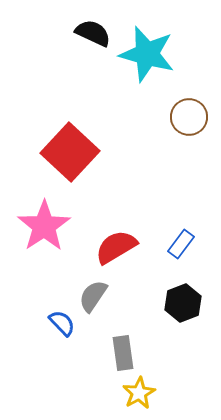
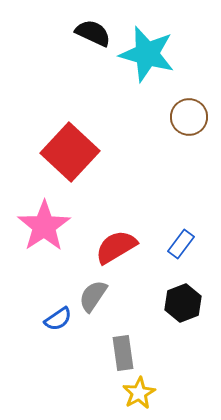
blue semicircle: moved 4 px left, 4 px up; rotated 100 degrees clockwise
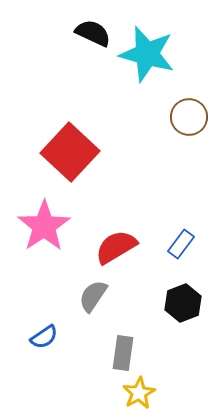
blue semicircle: moved 14 px left, 18 px down
gray rectangle: rotated 16 degrees clockwise
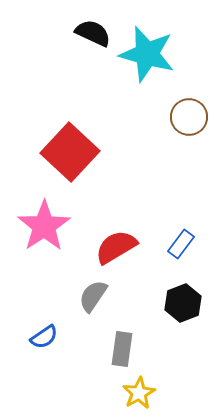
gray rectangle: moved 1 px left, 4 px up
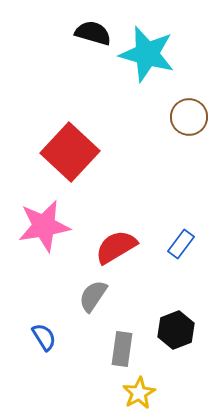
black semicircle: rotated 9 degrees counterclockwise
pink star: rotated 24 degrees clockwise
black hexagon: moved 7 px left, 27 px down
blue semicircle: rotated 88 degrees counterclockwise
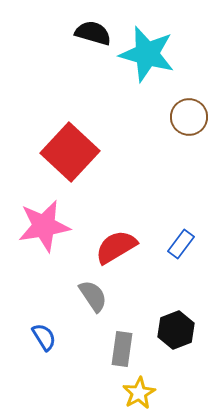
gray semicircle: rotated 112 degrees clockwise
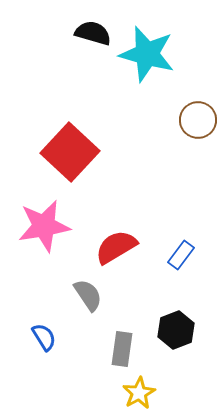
brown circle: moved 9 px right, 3 px down
blue rectangle: moved 11 px down
gray semicircle: moved 5 px left, 1 px up
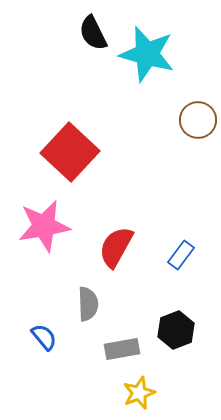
black semicircle: rotated 132 degrees counterclockwise
red semicircle: rotated 30 degrees counterclockwise
gray semicircle: moved 9 px down; rotated 32 degrees clockwise
blue semicircle: rotated 8 degrees counterclockwise
gray rectangle: rotated 72 degrees clockwise
yellow star: rotated 8 degrees clockwise
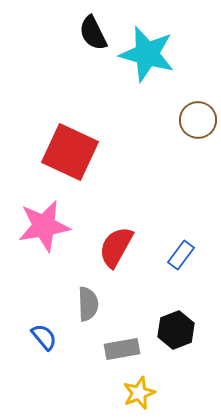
red square: rotated 18 degrees counterclockwise
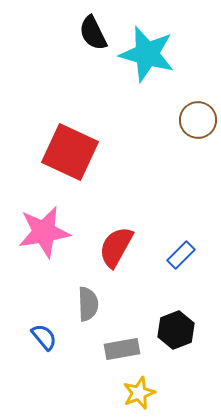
pink star: moved 6 px down
blue rectangle: rotated 8 degrees clockwise
